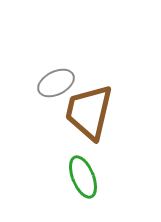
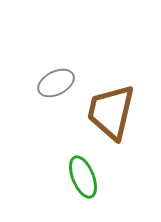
brown trapezoid: moved 22 px right
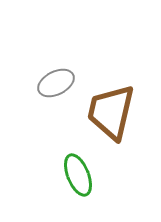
green ellipse: moved 5 px left, 2 px up
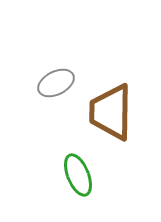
brown trapezoid: rotated 12 degrees counterclockwise
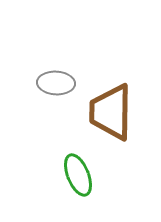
gray ellipse: rotated 30 degrees clockwise
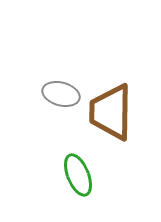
gray ellipse: moved 5 px right, 11 px down; rotated 12 degrees clockwise
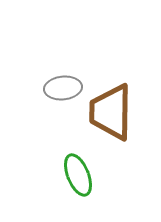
gray ellipse: moved 2 px right, 6 px up; rotated 21 degrees counterclockwise
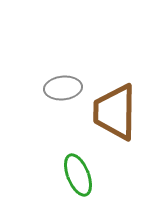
brown trapezoid: moved 4 px right
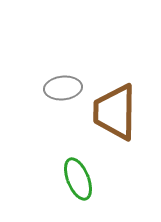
green ellipse: moved 4 px down
